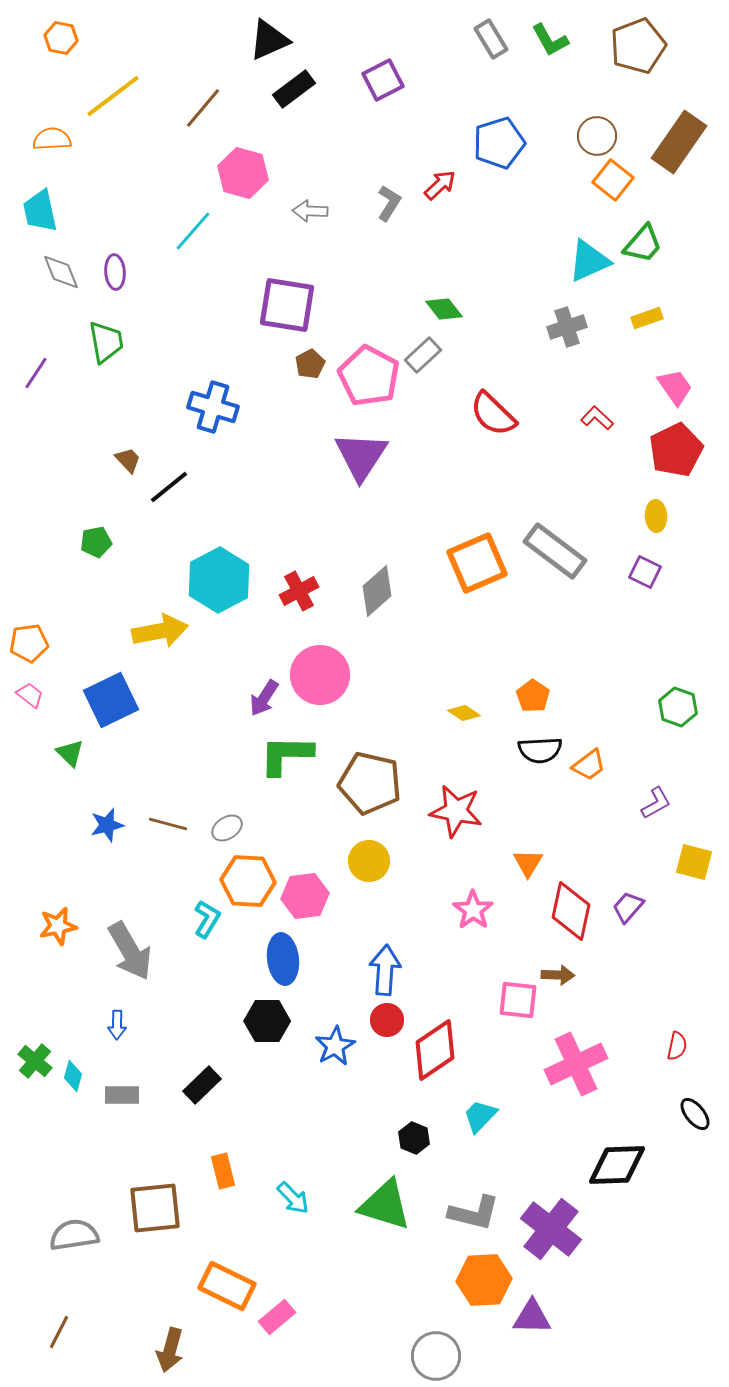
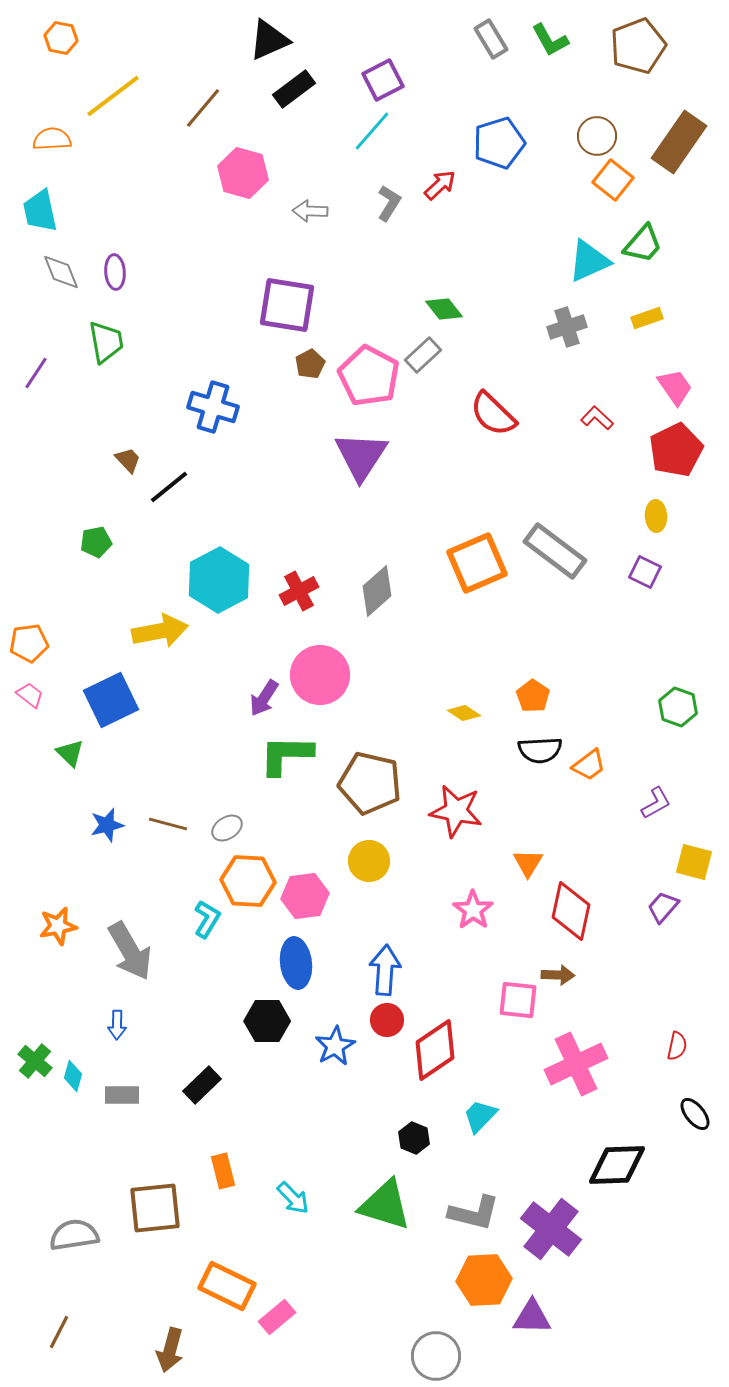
cyan line at (193, 231): moved 179 px right, 100 px up
purple trapezoid at (628, 907): moved 35 px right
blue ellipse at (283, 959): moved 13 px right, 4 px down
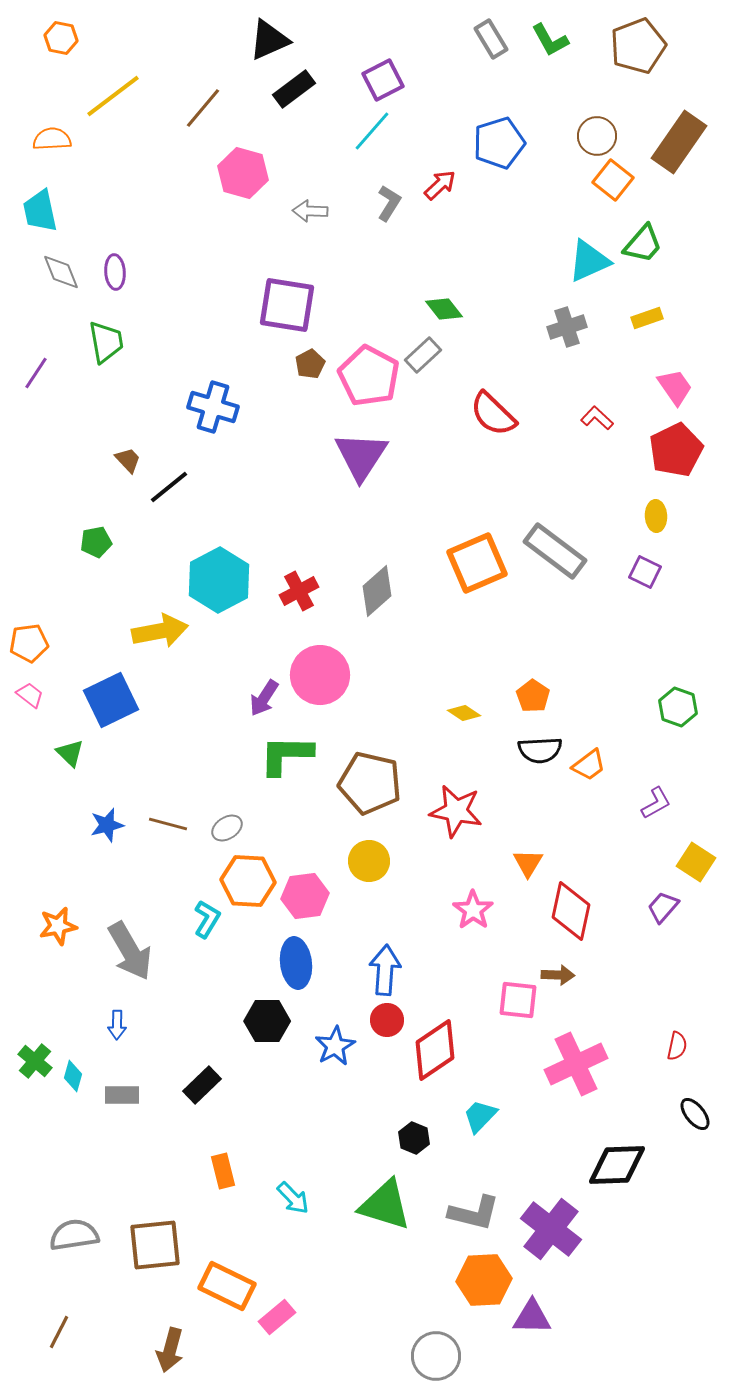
yellow square at (694, 862): moved 2 px right; rotated 18 degrees clockwise
brown square at (155, 1208): moved 37 px down
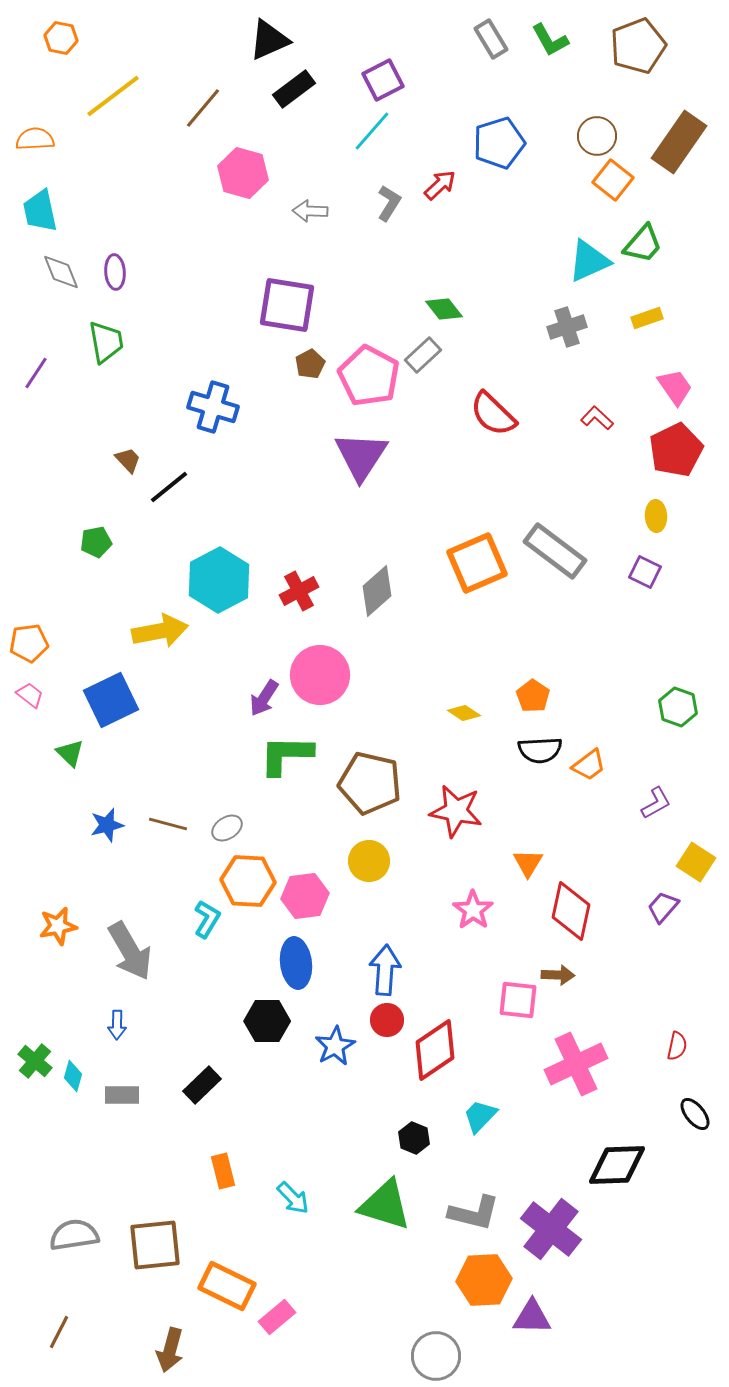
orange semicircle at (52, 139): moved 17 px left
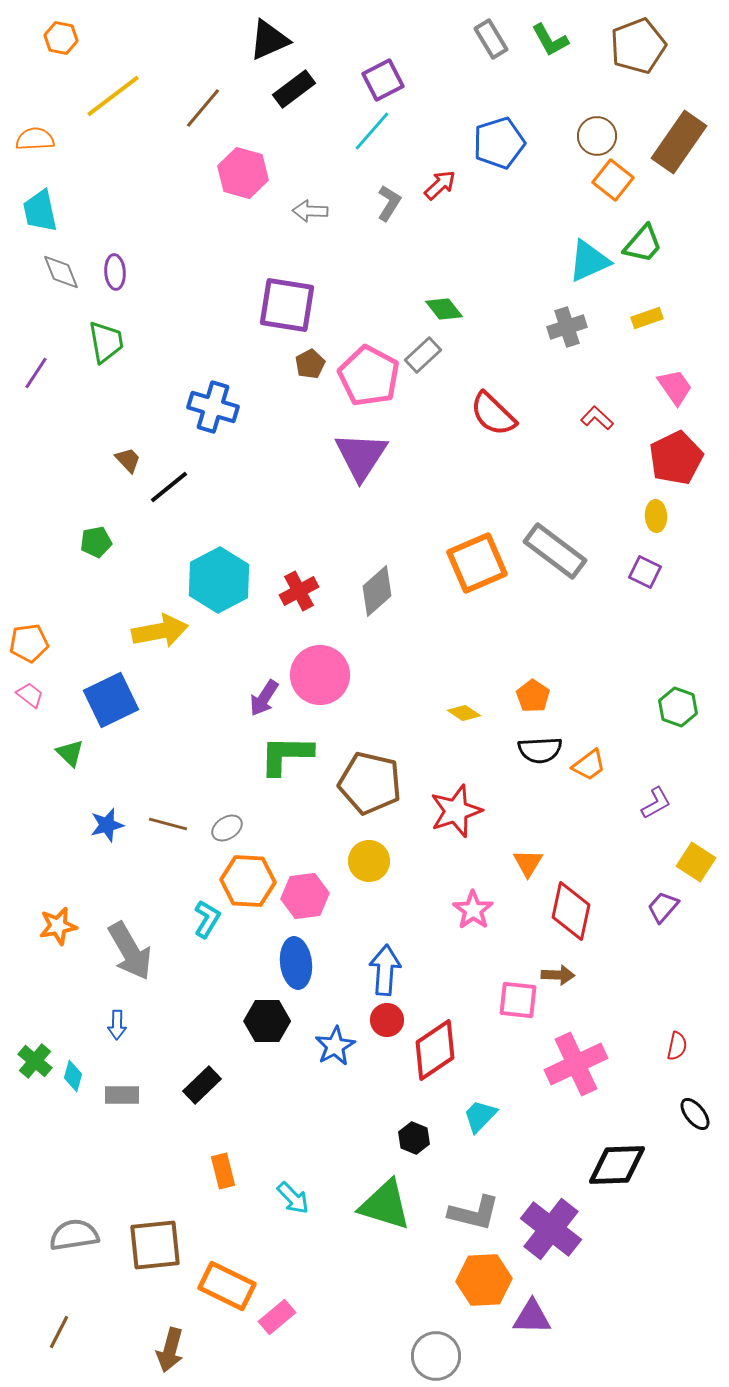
red pentagon at (676, 450): moved 8 px down
red star at (456, 811): rotated 30 degrees counterclockwise
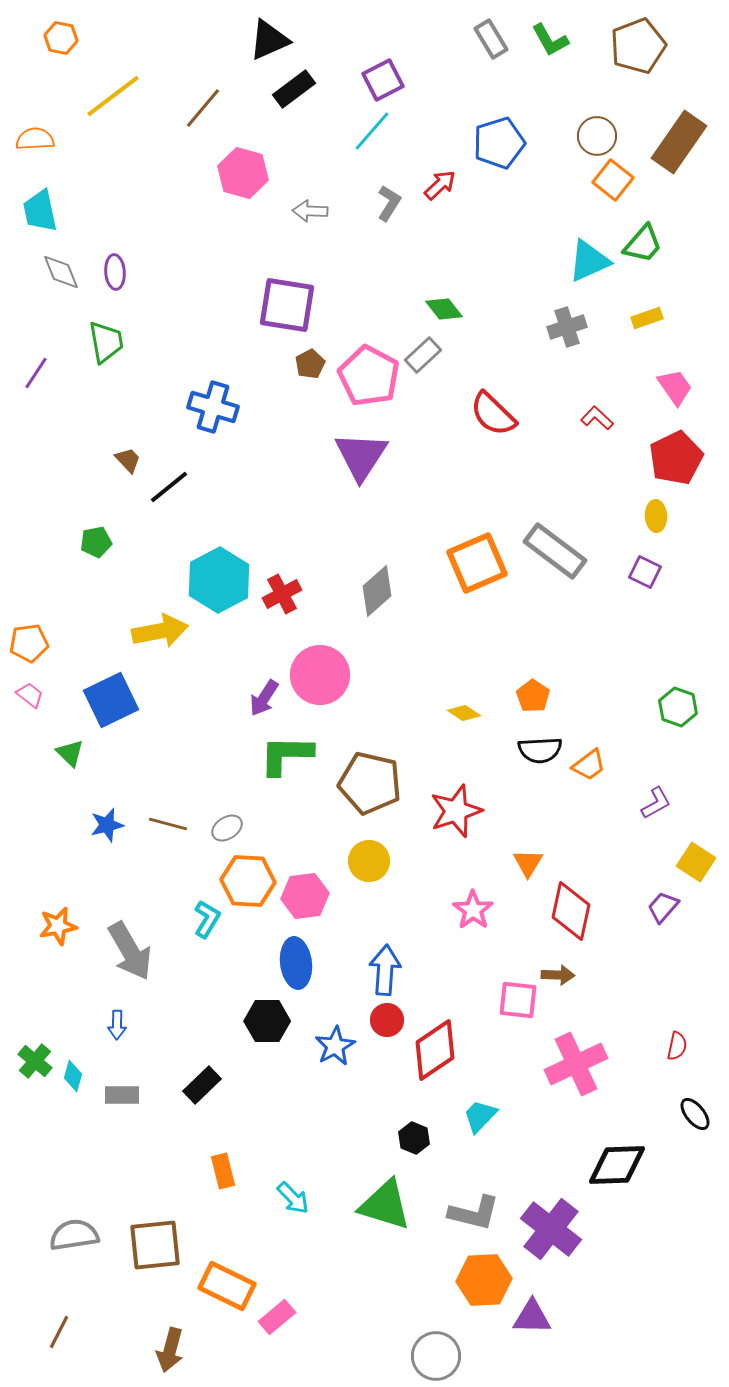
red cross at (299, 591): moved 17 px left, 3 px down
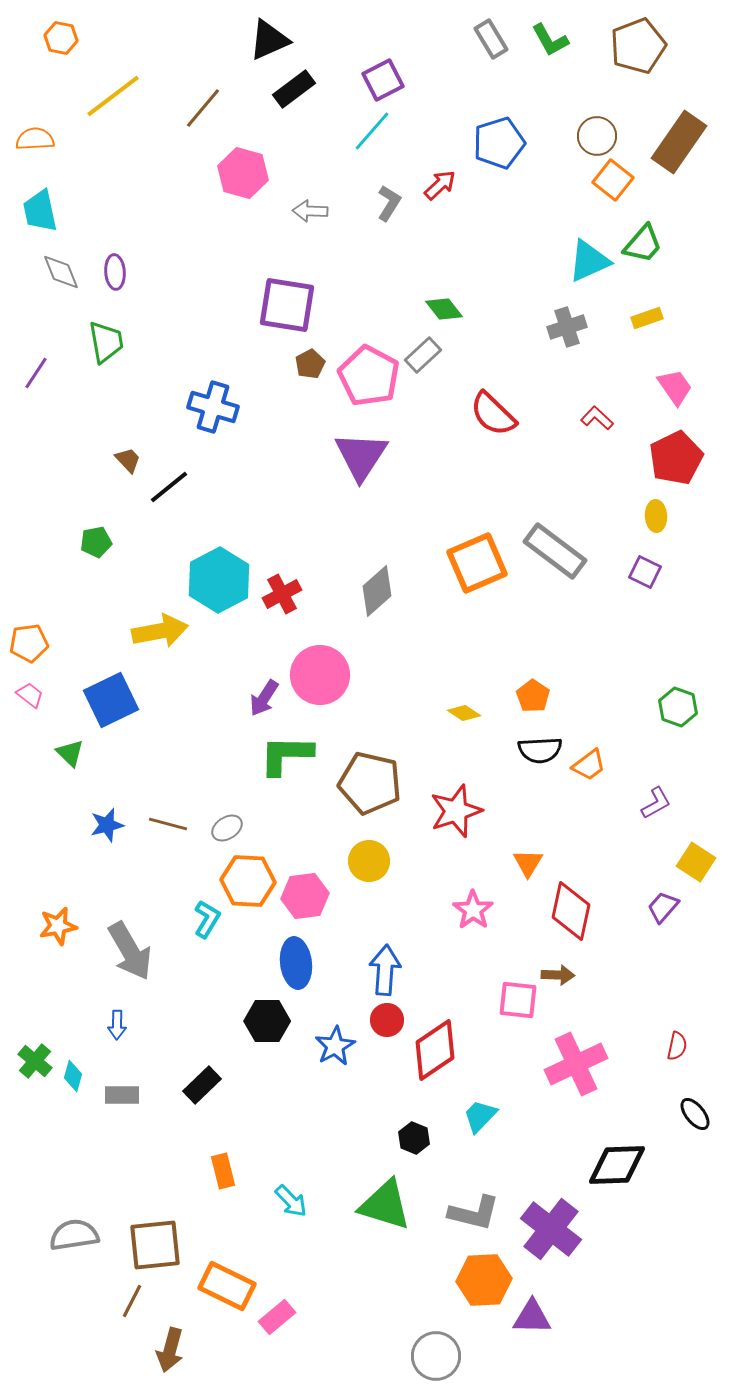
cyan arrow at (293, 1198): moved 2 px left, 3 px down
brown line at (59, 1332): moved 73 px right, 31 px up
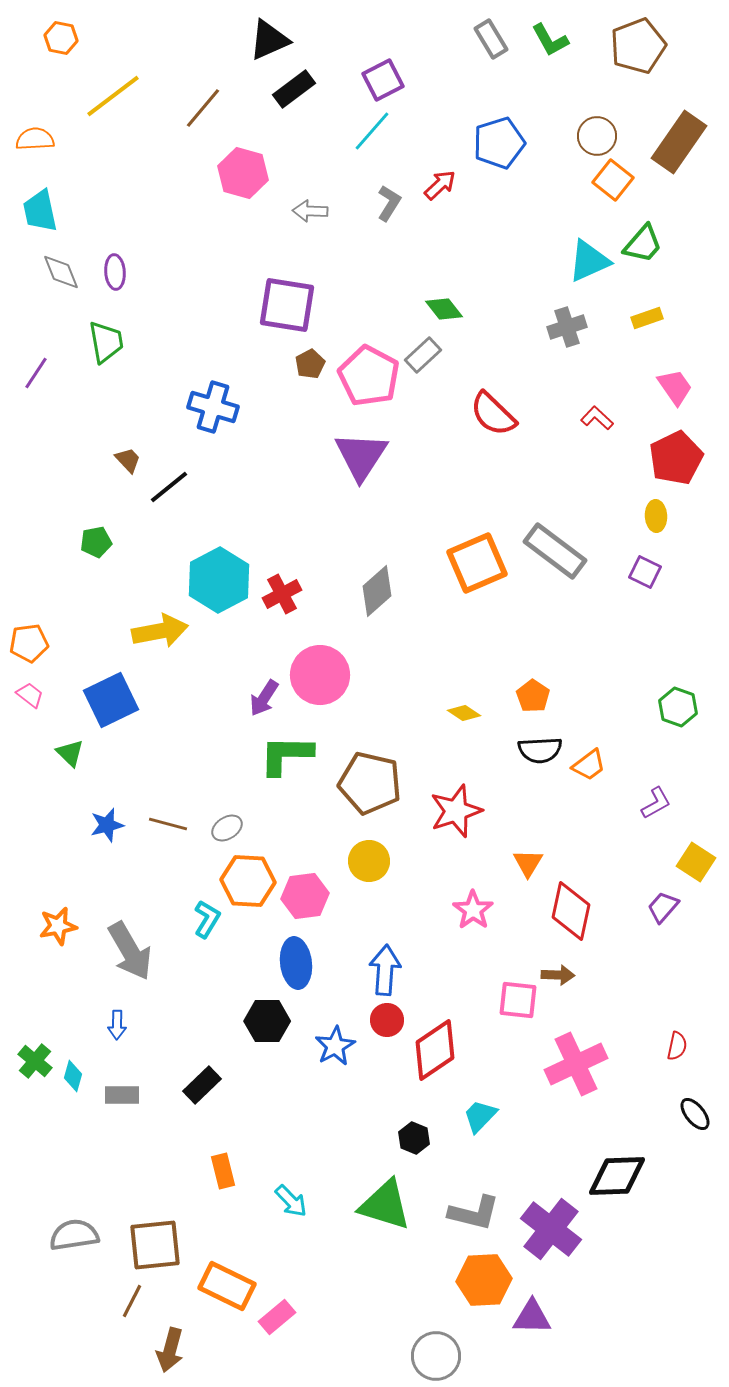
black diamond at (617, 1165): moved 11 px down
